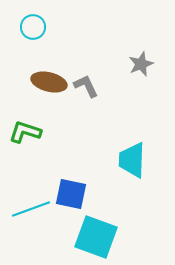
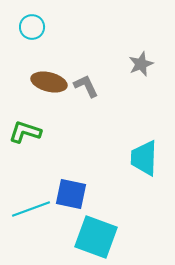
cyan circle: moved 1 px left
cyan trapezoid: moved 12 px right, 2 px up
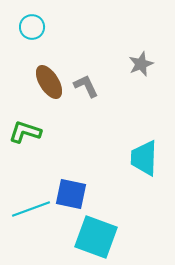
brown ellipse: rotated 44 degrees clockwise
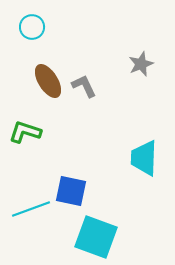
brown ellipse: moved 1 px left, 1 px up
gray L-shape: moved 2 px left
blue square: moved 3 px up
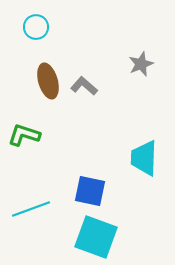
cyan circle: moved 4 px right
brown ellipse: rotated 16 degrees clockwise
gray L-shape: rotated 24 degrees counterclockwise
green L-shape: moved 1 px left, 3 px down
blue square: moved 19 px right
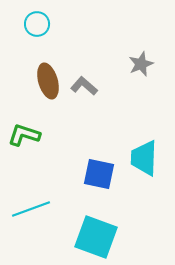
cyan circle: moved 1 px right, 3 px up
blue square: moved 9 px right, 17 px up
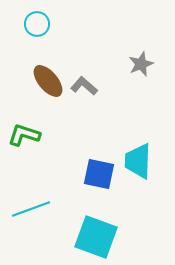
brown ellipse: rotated 24 degrees counterclockwise
cyan trapezoid: moved 6 px left, 3 px down
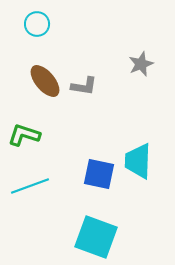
brown ellipse: moved 3 px left
gray L-shape: rotated 148 degrees clockwise
cyan line: moved 1 px left, 23 px up
